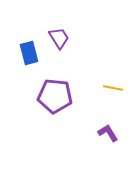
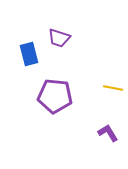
purple trapezoid: rotated 140 degrees clockwise
blue rectangle: moved 1 px down
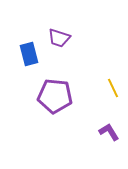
yellow line: rotated 54 degrees clockwise
purple L-shape: moved 1 px right, 1 px up
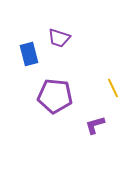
purple L-shape: moved 14 px left, 7 px up; rotated 75 degrees counterclockwise
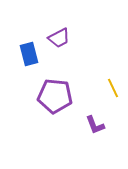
purple trapezoid: rotated 45 degrees counterclockwise
purple L-shape: rotated 95 degrees counterclockwise
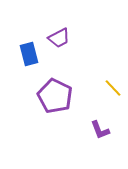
yellow line: rotated 18 degrees counterclockwise
purple pentagon: rotated 20 degrees clockwise
purple L-shape: moved 5 px right, 5 px down
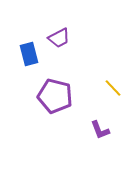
purple pentagon: rotated 12 degrees counterclockwise
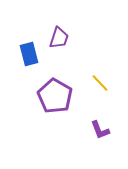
purple trapezoid: rotated 45 degrees counterclockwise
yellow line: moved 13 px left, 5 px up
purple pentagon: rotated 16 degrees clockwise
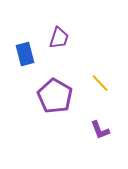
blue rectangle: moved 4 px left
